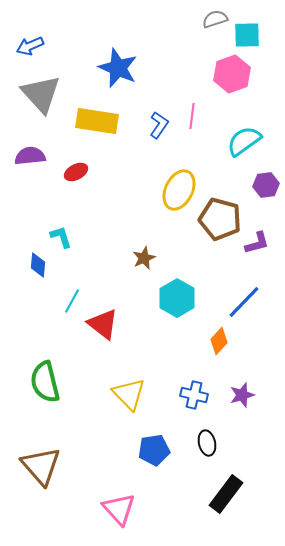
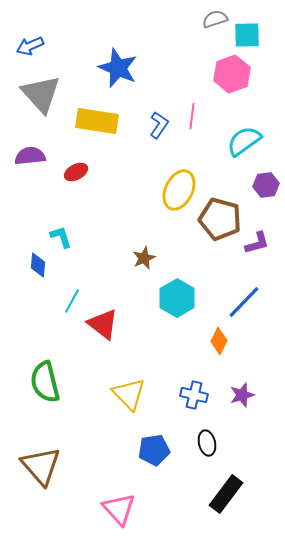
orange diamond: rotated 16 degrees counterclockwise
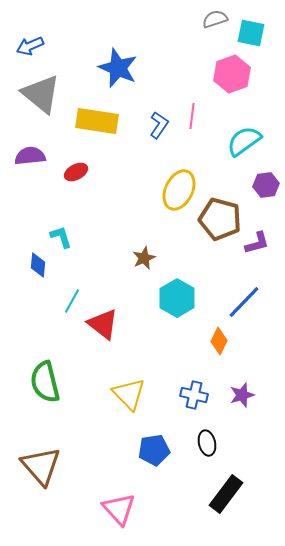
cyan square: moved 4 px right, 2 px up; rotated 12 degrees clockwise
gray triangle: rotated 9 degrees counterclockwise
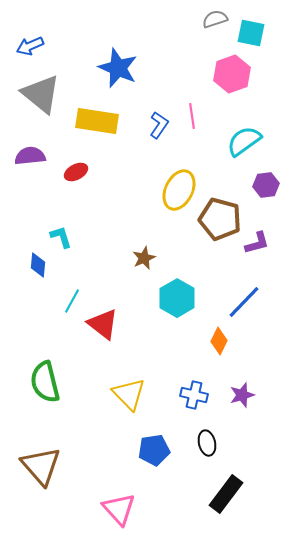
pink line: rotated 15 degrees counterclockwise
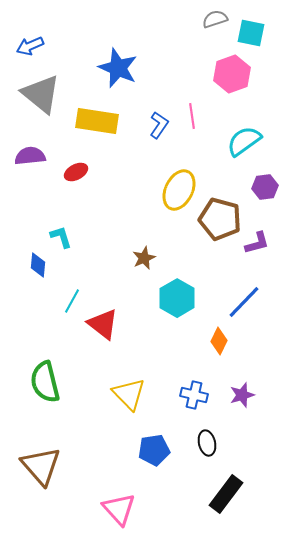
purple hexagon: moved 1 px left, 2 px down
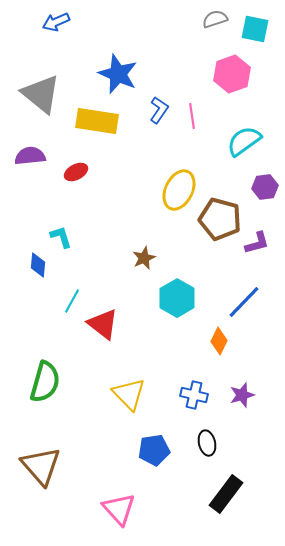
cyan square: moved 4 px right, 4 px up
blue arrow: moved 26 px right, 24 px up
blue star: moved 6 px down
blue L-shape: moved 15 px up
green semicircle: rotated 150 degrees counterclockwise
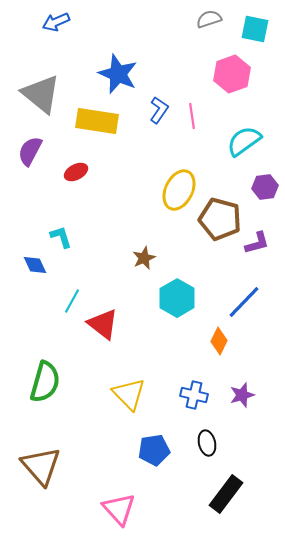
gray semicircle: moved 6 px left
purple semicircle: moved 5 px up; rotated 56 degrees counterclockwise
blue diamond: moved 3 px left; rotated 30 degrees counterclockwise
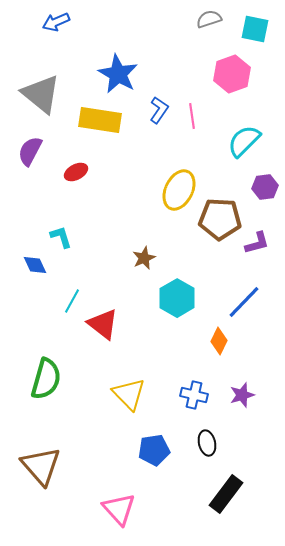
blue star: rotated 6 degrees clockwise
yellow rectangle: moved 3 px right, 1 px up
cyan semicircle: rotated 9 degrees counterclockwise
brown pentagon: rotated 12 degrees counterclockwise
green semicircle: moved 1 px right, 3 px up
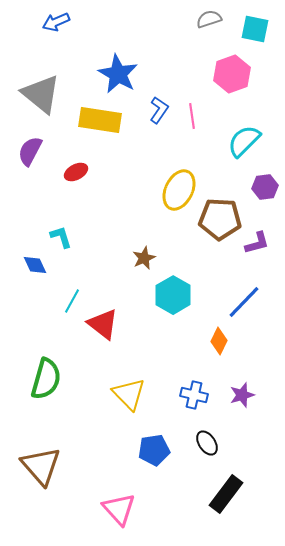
cyan hexagon: moved 4 px left, 3 px up
black ellipse: rotated 20 degrees counterclockwise
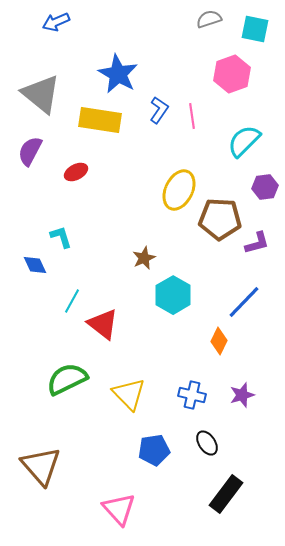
green semicircle: moved 21 px right; rotated 132 degrees counterclockwise
blue cross: moved 2 px left
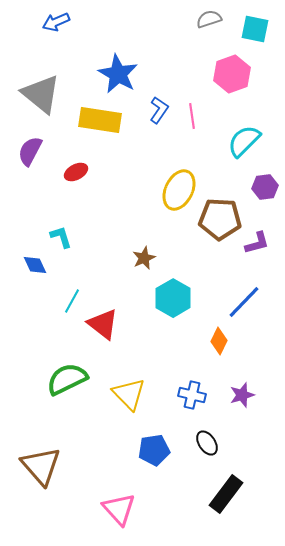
cyan hexagon: moved 3 px down
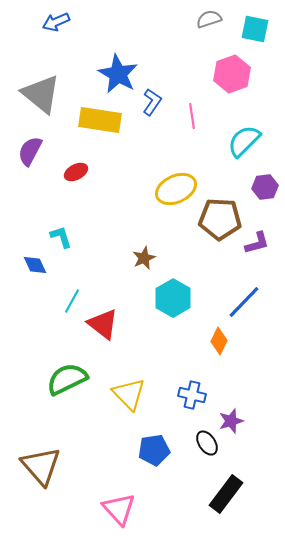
blue L-shape: moved 7 px left, 8 px up
yellow ellipse: moved 3 px left, 1 px up; rotated 39 degrees clockwise
purple star: moved 11 px left, 26 px down
